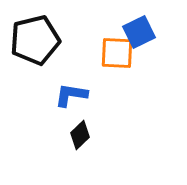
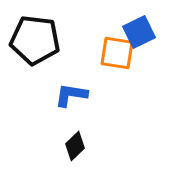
black pentagon: rotated 21 degrees clockwise
orange square: rotated 6 degrees clockwise
black diamond: moved 5 px left, 11 px down
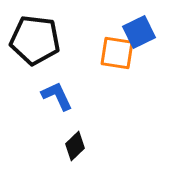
blue L-shape: moved 14 px left, 1 px down; rotated 56 degrees clockwise
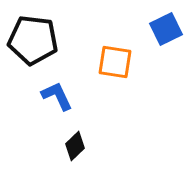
blue square: moved 27 px right, 3 px up
black pentagon: moved 2 px left
orange square: moved 2 px left, 9 px down
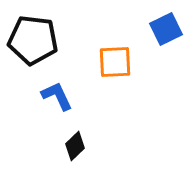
orange square: rotated 12 degrees counterclockwise
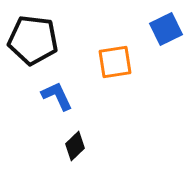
orange square: rotated 6 degrees counterclockwise
